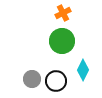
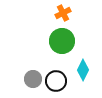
gray circle: moved 1 px right
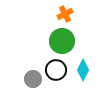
orange cross: moved 2 px right, 1 px down
black circle: moved 11 px up
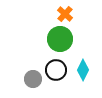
orange cross: rotated 21 degrees counterclockwise
green circle: moved 2 px left, 2 px up
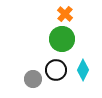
green circle: moved 2 px right
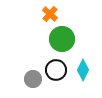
orange cross: moved 15 px left
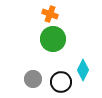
orange cross: rotated 21 degrees counterclockwise
green circle: moved 9 px left
black circle: moved 5 px right, 12 px down
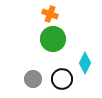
cyan diamond: moved 2 px right, 7 px up
black circle: moved 1 px right, 3 px up
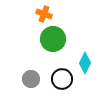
orange cross: moved 6 px left
gray circle: moved 2 px left
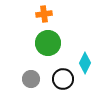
orange cross: rotated 28 degrees counterclockwise
green circle: moved 5 px left, 4 px down
black circle: moved 1 px right
